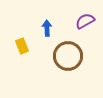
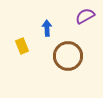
purple semicircle: moved 5 px up
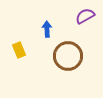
blue arrow: moved 1 px down
yellow rectangle: moved 3 px left, 4 px down
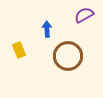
purple semicircle: moved 1 px left, 1 px up
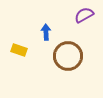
blue arrow: moved 1 px left, 3 px down
yellow rectangle: rotated 49 degrees counterclockwise
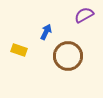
blue arrow: rotated 28 degrees clockwise
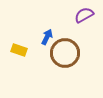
blue arrow: moved 1 px right, 5 px down
brown circle: moved 3 px left, 3 px up
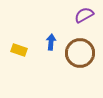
blue arrow: moved 4 px right, 5 px down; rotated 21 degrees counterclockwise
brown circle: moved 15 px right
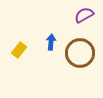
yellow rectangle: rotated 70 degrees counterclockwise
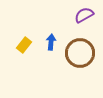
yellow rectangle: moved 5 px right, 5 px up
